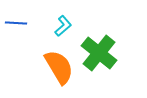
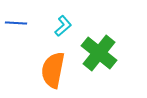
orange semicircle: moved 6 px left, 3 px down; rotated 138 degrees counterclockwise
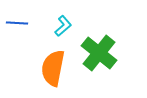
blue line: moved 1 px right
orange semicircle: moved 2 px up
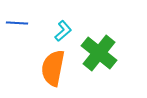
cyan L-shape: moved 5 px down
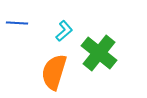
cyan L-shape: moved 1 px right
orange semicircle: moved 1 px right, 4 px down; rotated 6 degrees clockwise
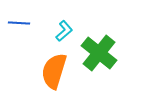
blue line: moved 2 px right
orange semicircle: moved 1 px up
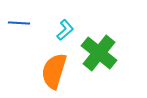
cyan L-shape: moved 1 px right, 1 px up
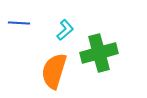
green cross: rotated 36 degrees clockwise
